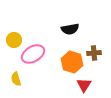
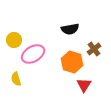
brown cross: moved 4 px up; rotated 32 degrees counterclockwise
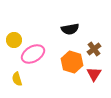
yellow semicircle: moved 1 px right
red triangle: moved 10 px right, 11 px up
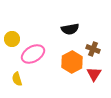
yellow circle: moved 2 px left, 1 px up
brown cross: moved 1 px left; rotated 32 degrees counterclockwise
orange hexagon: rotated 15 degrees clockwise
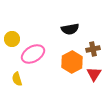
brown cross: rotated 32 degrees counterclockwise
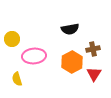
pink ellipse: moved 1 px right, 2 px down; rotated 25 degrees clockwise
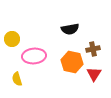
orange hexagon: rotated 20 degrees counterclockwise
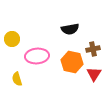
pink ellipse: moved 3 px right
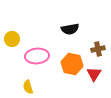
brown cross: moved 5 px right
orange hexagon: moved 2 px down
yellow semicircle: moved 11 px right, 8 px down
